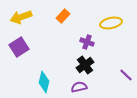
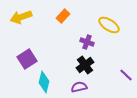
yellow ellipse: moved 2 px left, 2 px down; rotated 45 degrees clockwise
purple square: moved 8 px right, 12 px down
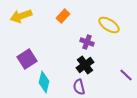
yellow arrow: moved 1 px up
purple semicircle: rotated 91 degrees counterclockwise
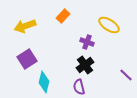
yellow arrow: moved 4 px right, 10 px down
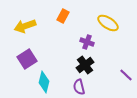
orange rectangle: rotated 16 degrees counterclockwise
yellow ellipse: moved 1 px left, 2 px up
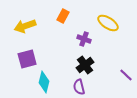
purple cross: moved 3 px left, 3 px up
purple square: rotated 18 degrees clockwise
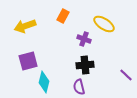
yellow ellipse: moved 4 px left, 1 px down
purple square: moved 1 px right, 2 px down
black cross: rotated 30 degrees clockwise
